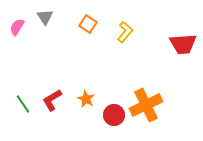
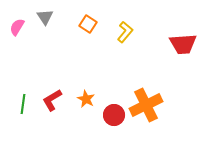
green line: rotated 42 degrees clockwise
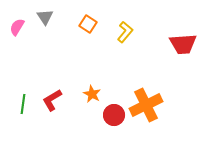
orange star: moved 6 px right, 5 px up
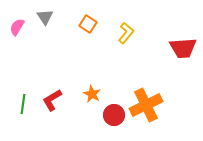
yellow L-shape: moved 1 px right, 1 px down
red trapezoid: moved 4 px down
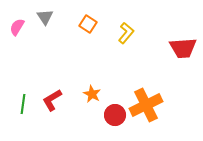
red circle: moved 1 px right
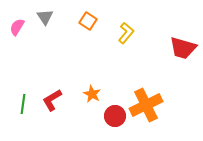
orange square: moved 3 px up
red trapezoid: rotated 20 degrees clockwise
red circle: moved 1 px down
